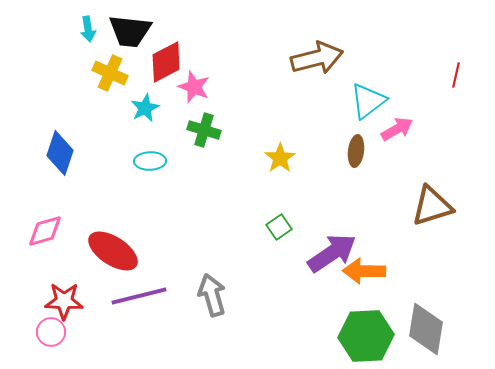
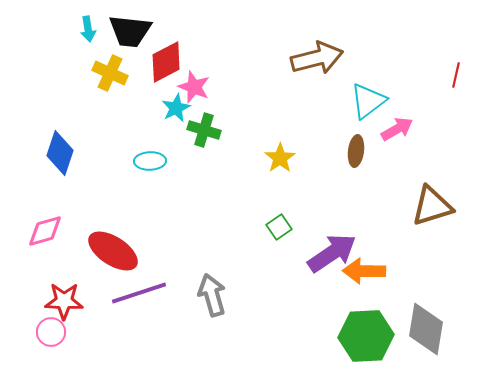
cyan star: moved 31 px right
purple line: moved 3 px up; rotated 4 degrees counterclockwise
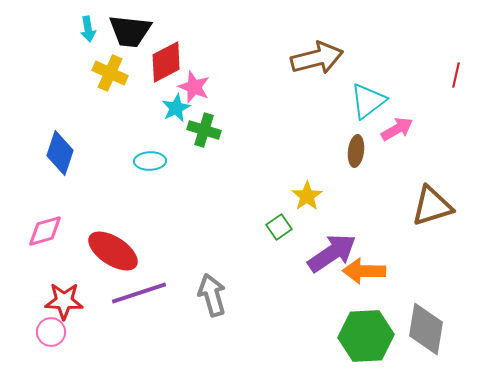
yellow star: moved 27 px right, 38 px down
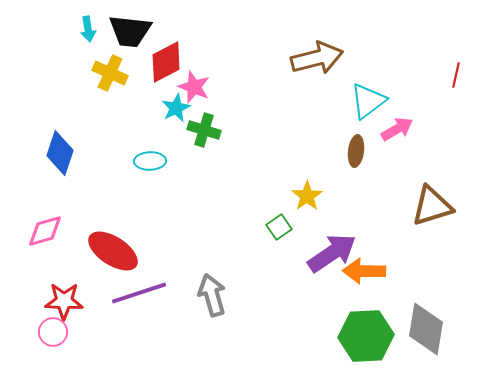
pink circle: moved 2 px right
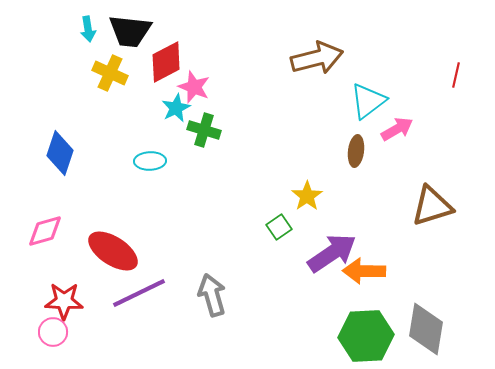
purple line: rotated 8 degrees counterclockwise
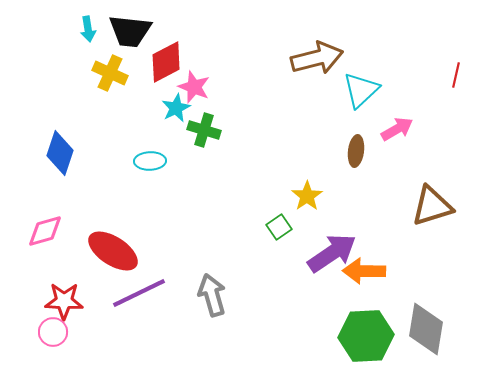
cyan triangle: moved 7 px left, 11 px up; rotated 6 degrees counterclockwise
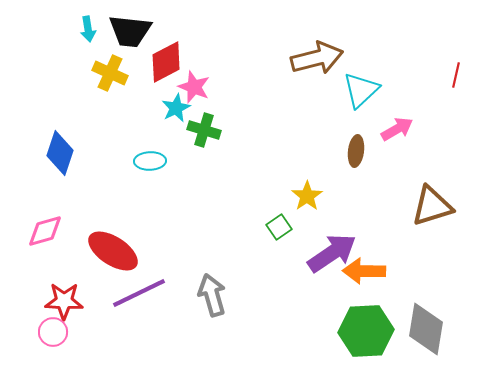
green hexagon: moved 5 px up
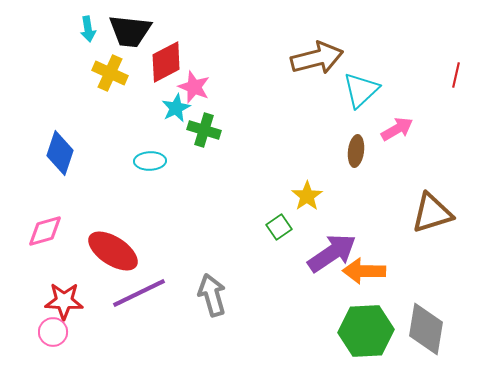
brown triangle: moved 7 px down
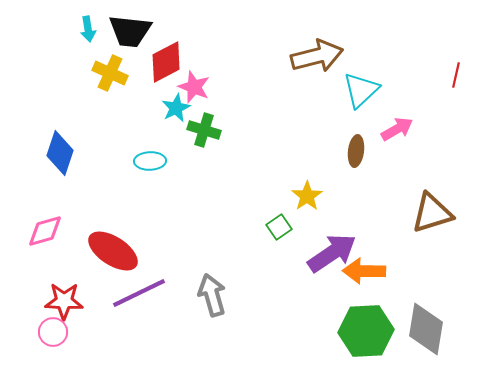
brown arrow: moved 2 px up
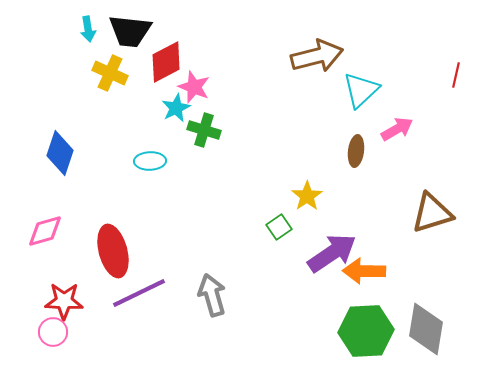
red ellipse: rotated 42 degrees clockwise
